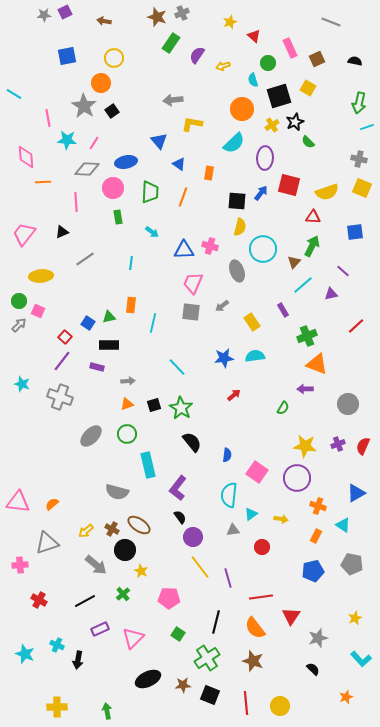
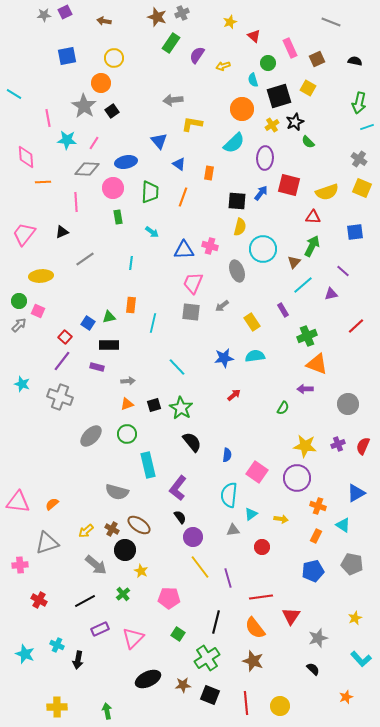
gray cross at (359, 159): rotated 21 degrees clockwise
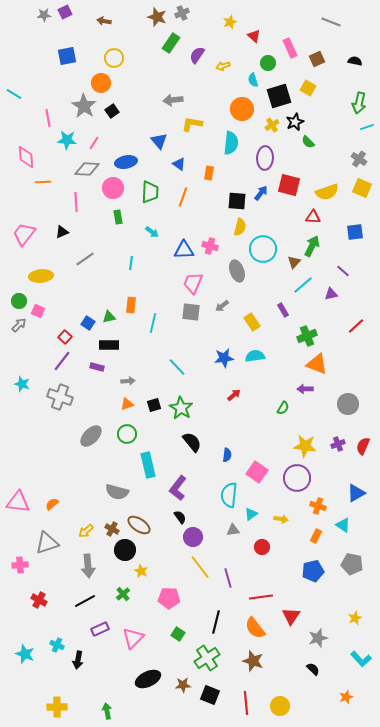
cyan semicircle at (234, 143): moved 3 px left; rotated 40 degrees counterclockwise
gray arrow at (96, 565): moved 8 px left, 1 px down; rotated 45 degrees clockwise
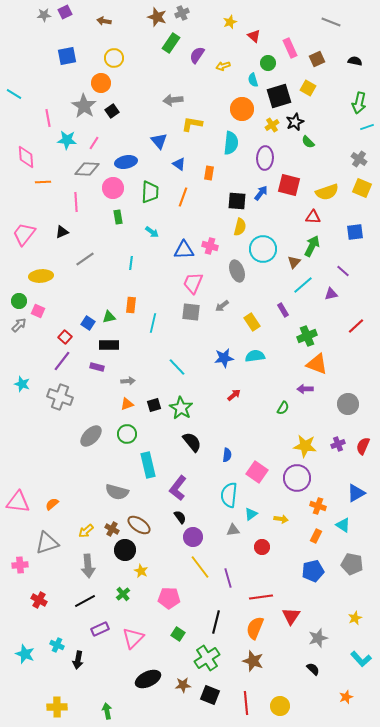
orange semicircle at (255, 628): rotated 60 degrees clockwise
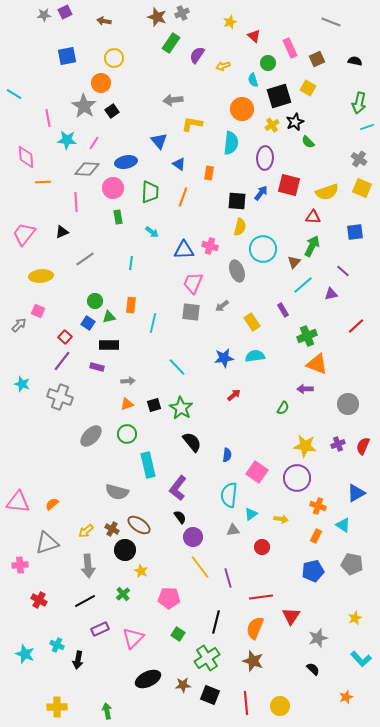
green circle at (19, 301): moved 76 px right
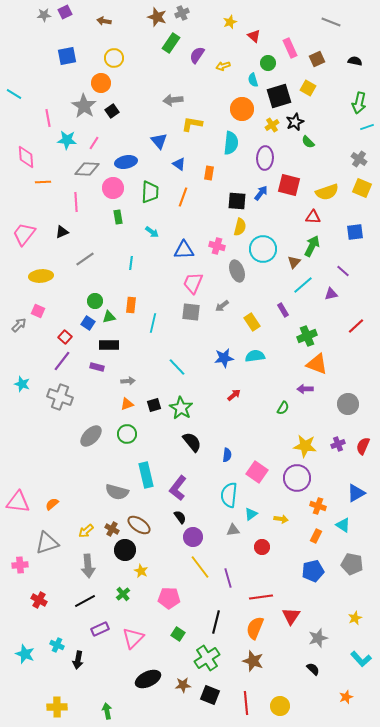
pink cross at (210, 246): moved 7 px right
cyan rectangle at (148, 465): moved 2 px left, 10 px down
